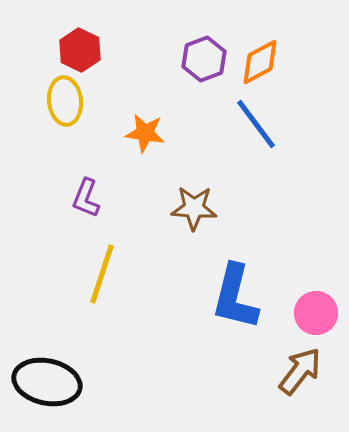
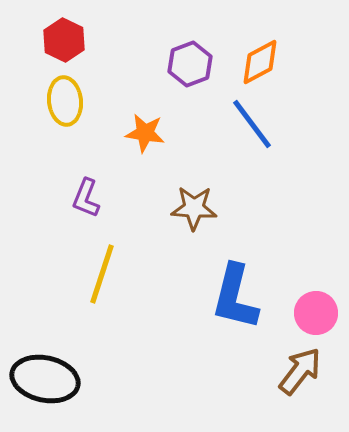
red hexagon: moved 16 px left, 10 px up
purple hexagon: moved 14 px left, 5 px down
blue line: moved 4 px left
black ellipse: moved 2 px left, 3 px up
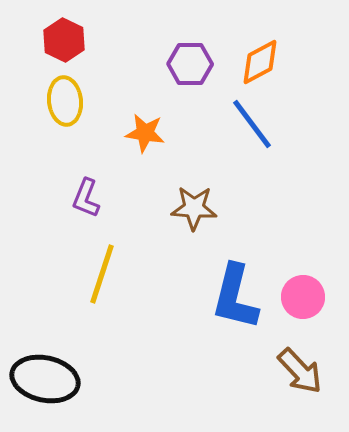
purple hexagon: rotated 21 degrees clockwise
pink circle: moved 13 px left, 16 px up
brown arrow: rotated 99 degrees clockwise
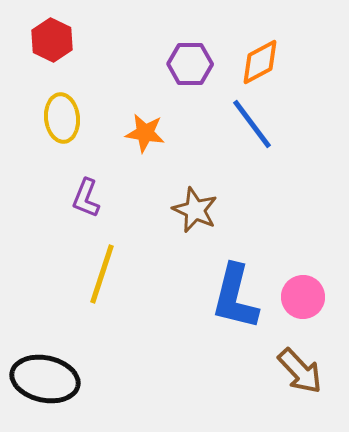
red hexagon: moved 12 px left
yellow ellipse: moved 3 px left, 17 px down
brown star: moved 1 px right, 2 px down; rotated 21 degrees clockwise
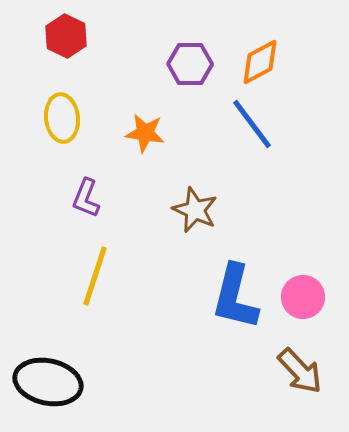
red hexagon: moved 14 px right, 4 px up
yellow line: moved 7 px left, 2 px down
black ellipse: moved 3 px right, 3 px down
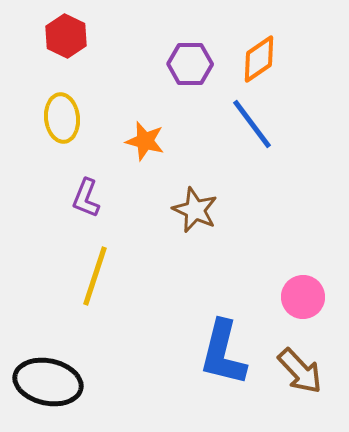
orange diamond: moved 1 px left, 3 px up; rotated 6 degrees counterclockwise
orange star: moved 8 px down; rotated 6 degrees clockwise
blue L-shape: moved 12 px left, 56 px down
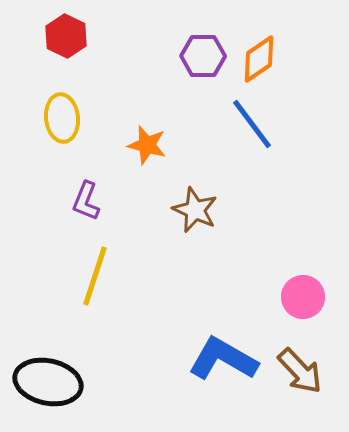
purple hexagon: moved 13 px right, 8 px up
orange star: moved 2 px right, 4 px down
purple L-shape: moved 3 px down
blue L-shape: moved 6 px down; rotated 106 degrees clockwise
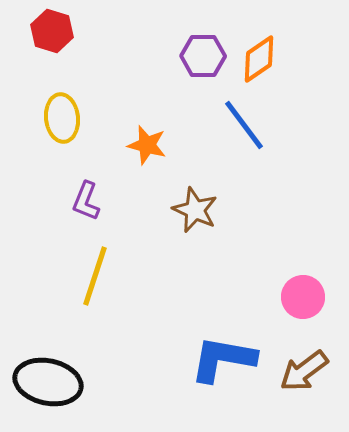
red hexagon: moved 14 px left, 5 px up; rotated 9 degrees counterclockwise
blue line: moved 8 px left, 1 px down
blue L-shape: rotated 20 degrees counterclockwise
brown arrow: moved 4 px right; rotated 96 degrees clockwise
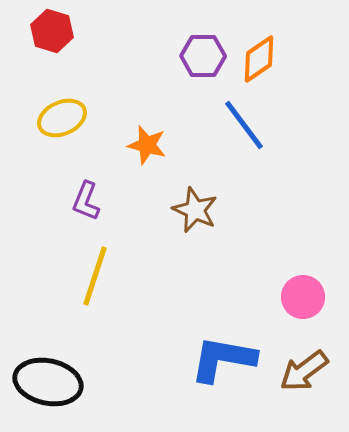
yellow ellipse: rotated 72 degrees clockwise
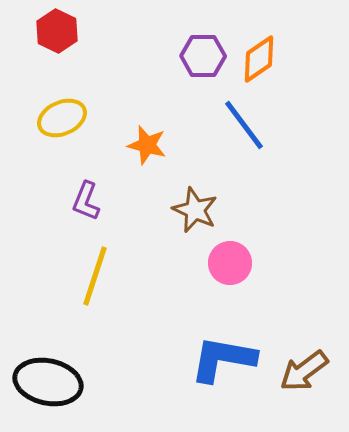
red hexagon: moved 5 px right; rotated 9 degrees clockwise
pink circle: moved 73 px left, 34 px up
